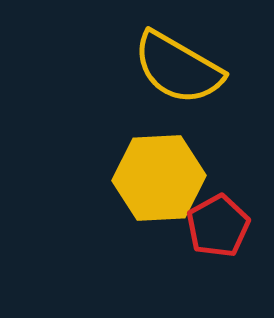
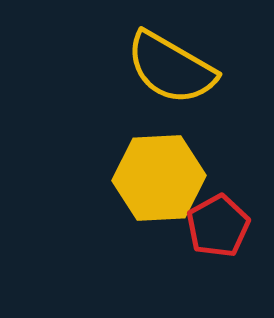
yellow semicircle: moved 7 px left
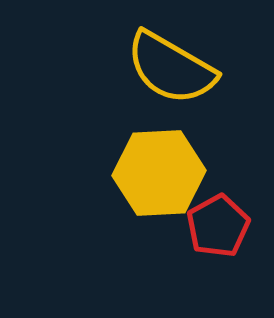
yellow hexagon: moved 5 px up
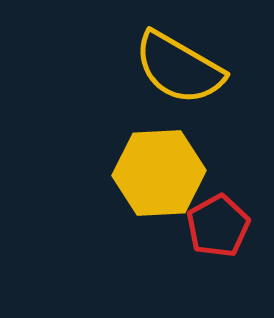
yellow semicircle: moved 8 px right
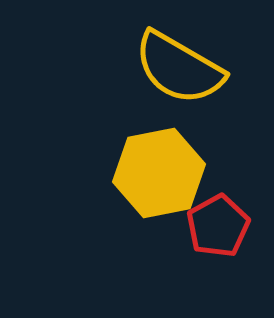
yellow hexagon: rotated 8 degrees counterclockwise
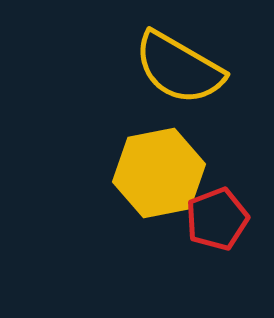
red pentagon: moved 1 px left, 7 px up; rotated 8 degrees clockwise
